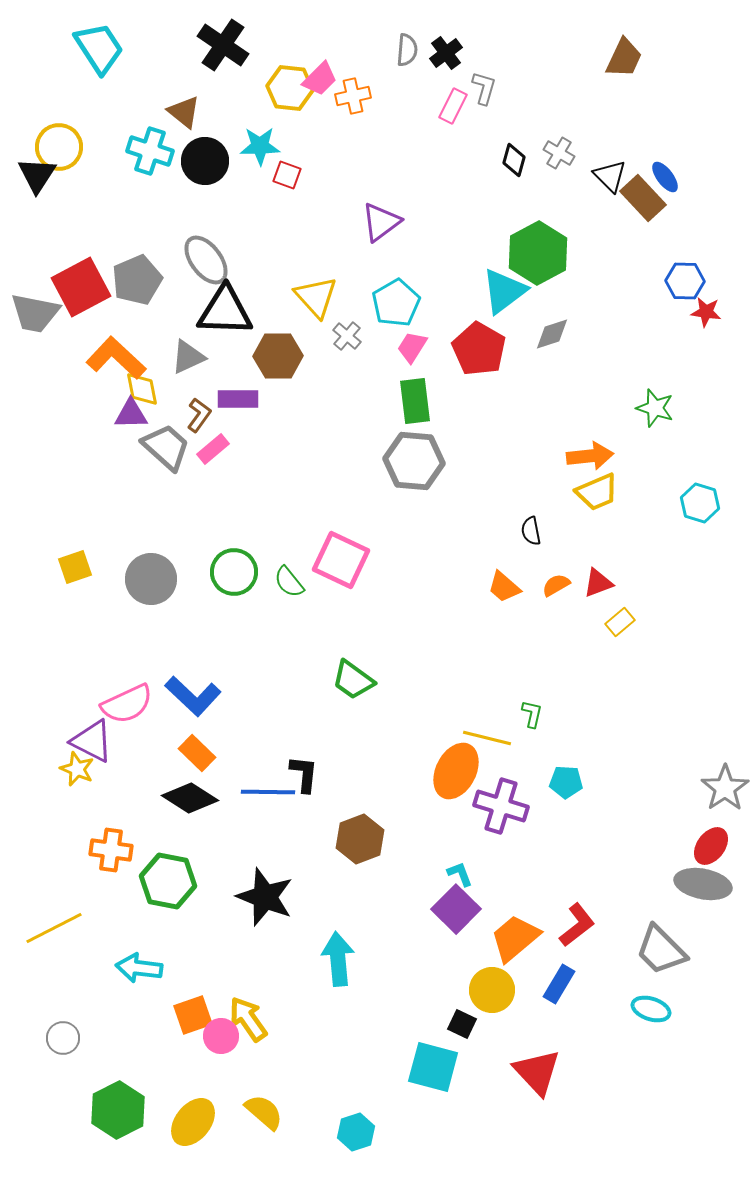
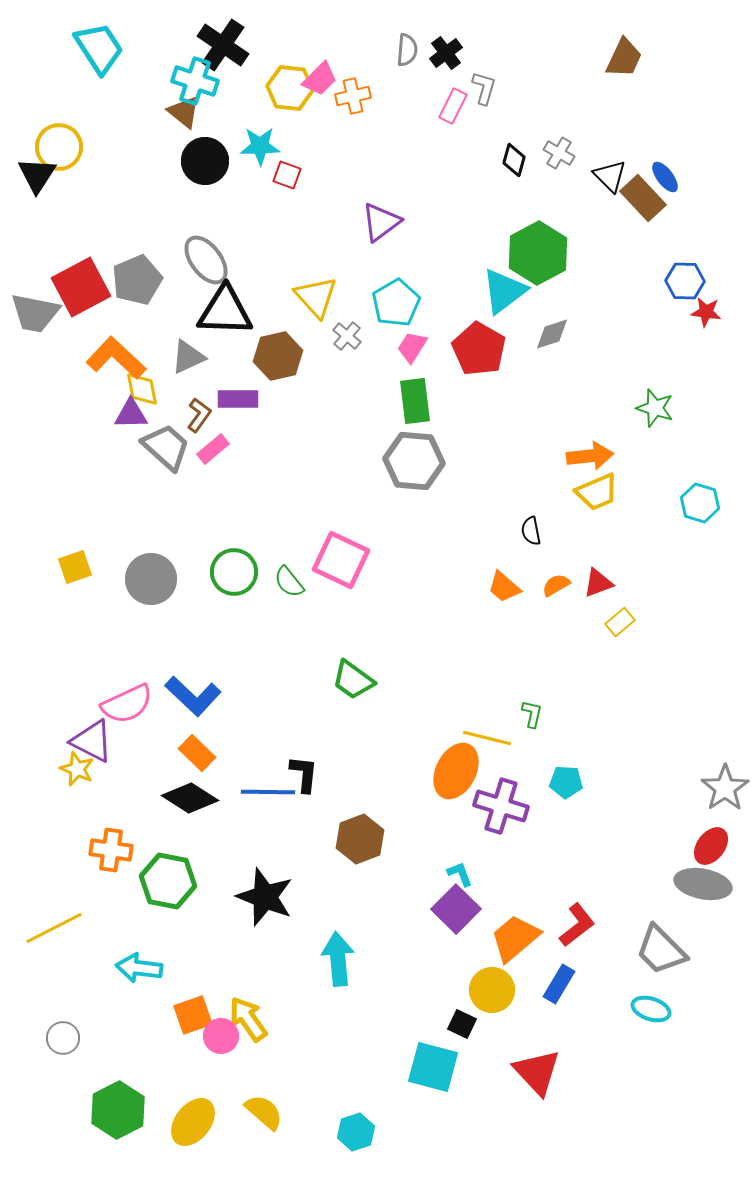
cyan cross at (150, 151): moved 45 px right, 70 px up
brown hexagon at (278, 356): rotated 12 degrees counterclockwise
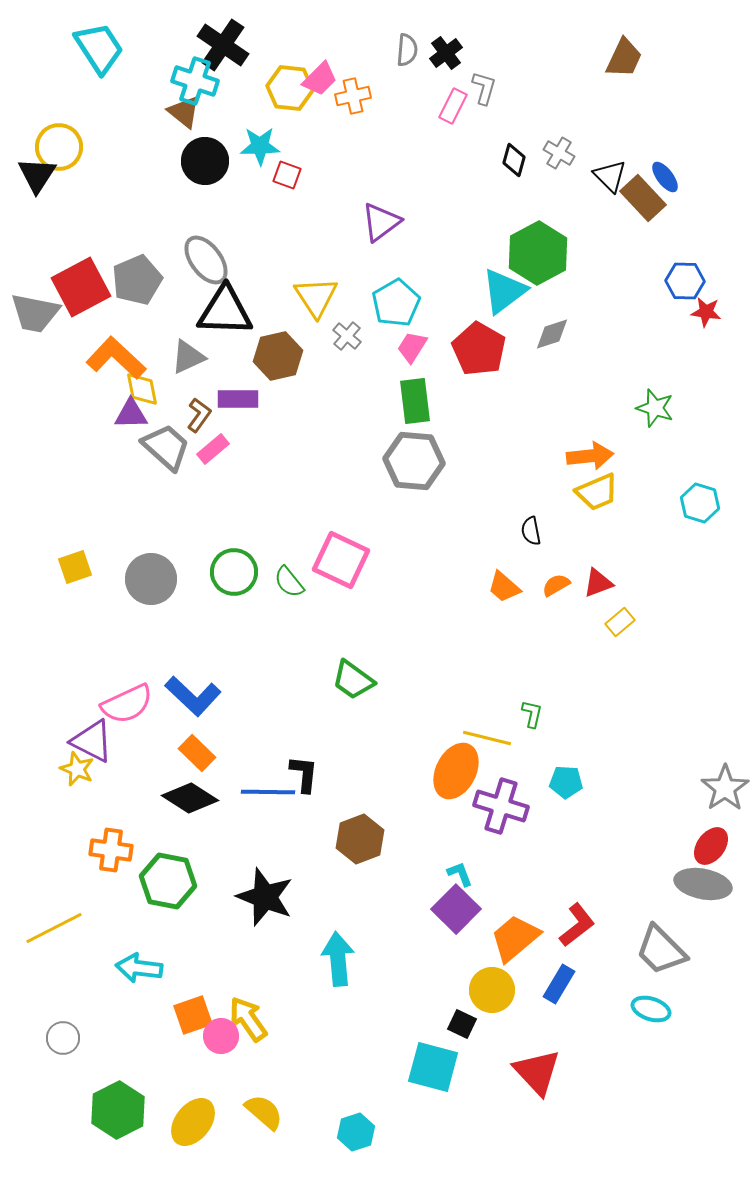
yellow triangle at (316, 297): rotated 9 degrees clockwise
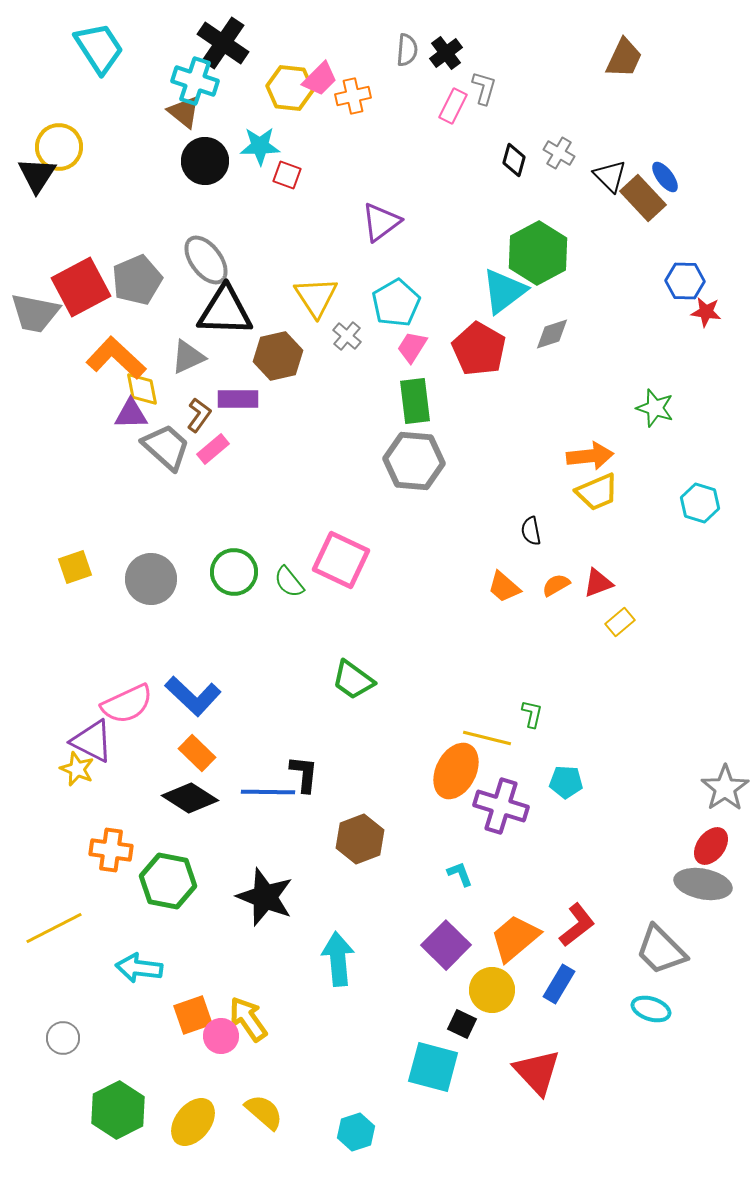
black cross at (223, 45): moved 2 px up
purple square at (456, 909): moved 10 px left, 36 px down
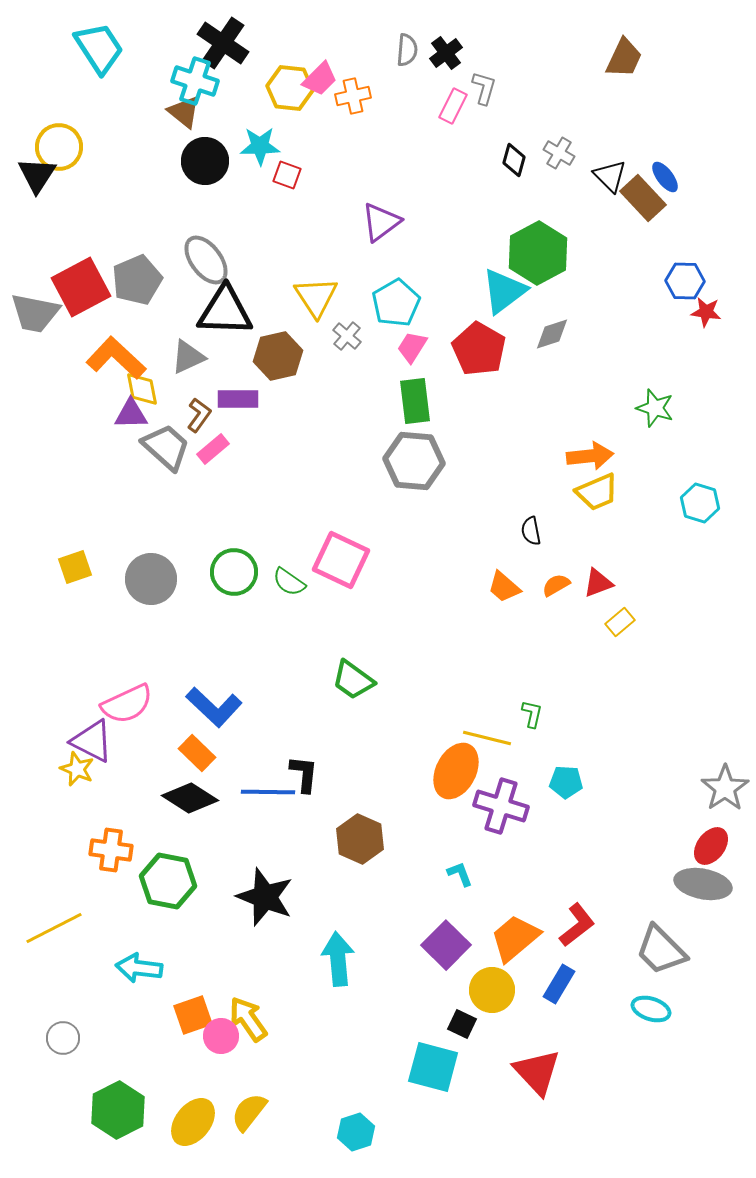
green semicircle at (289, 582): rotated 16 degrees counterclockwise
blue L-shape at (193, 696): moved 21 px right, 11 px down
brown hexagon at (360, 839): rotated 15 degrees counterclockwise
yellow semicircle at (264, 1112): moved 15 px left; rotated 93 degrees counterclockwise
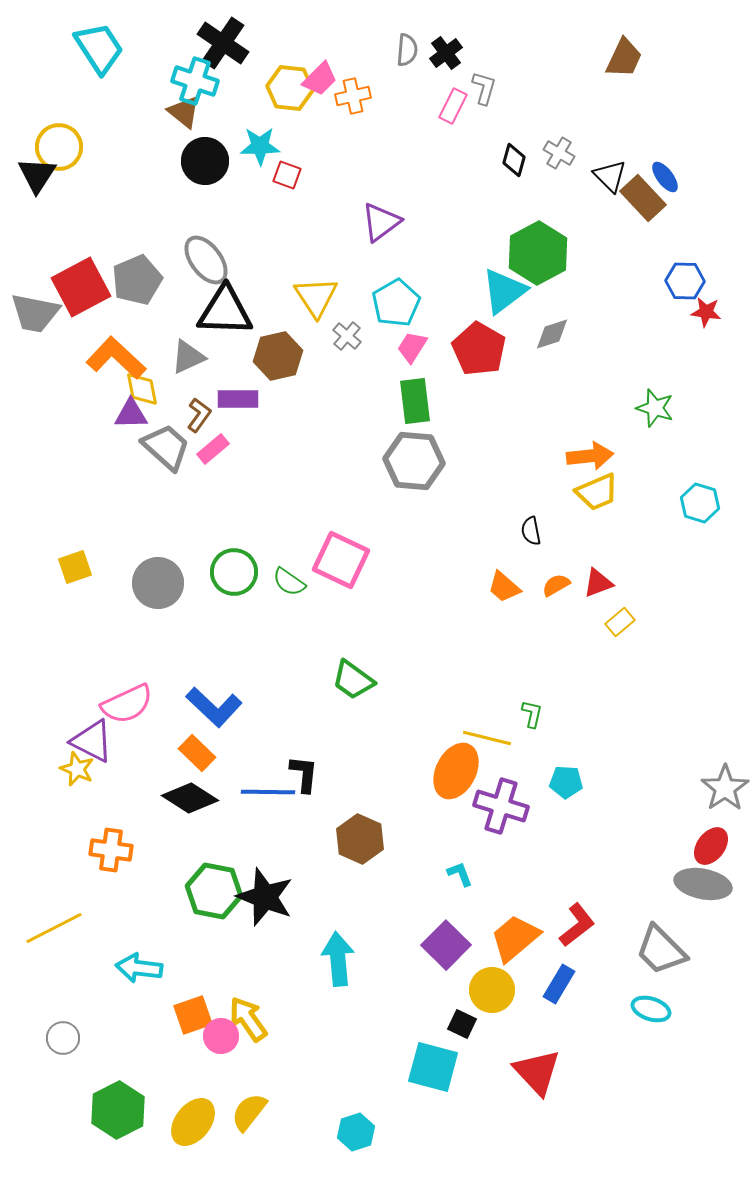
gray circle at (151, 579): moved 7 px right, 4 px down
green hexagon at (168, 881): moved 46 px right, 10 px down
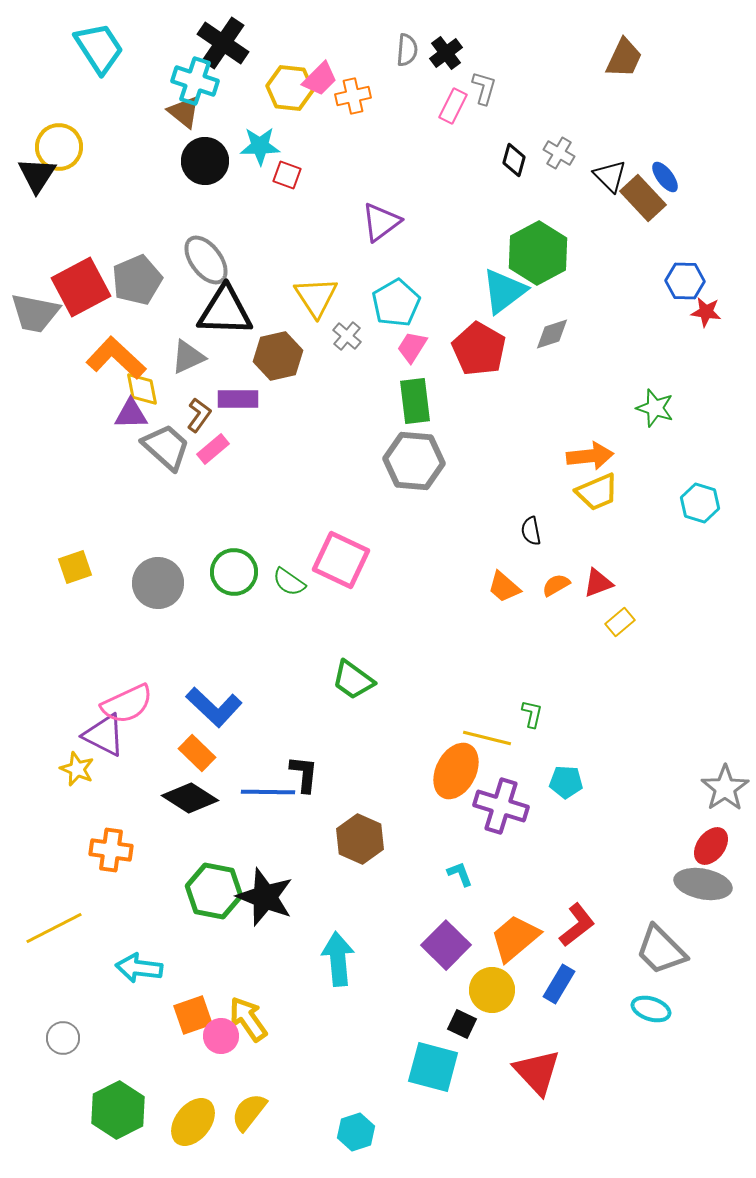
purple triangle at (92, 741): moved 12 px right, 6 px up
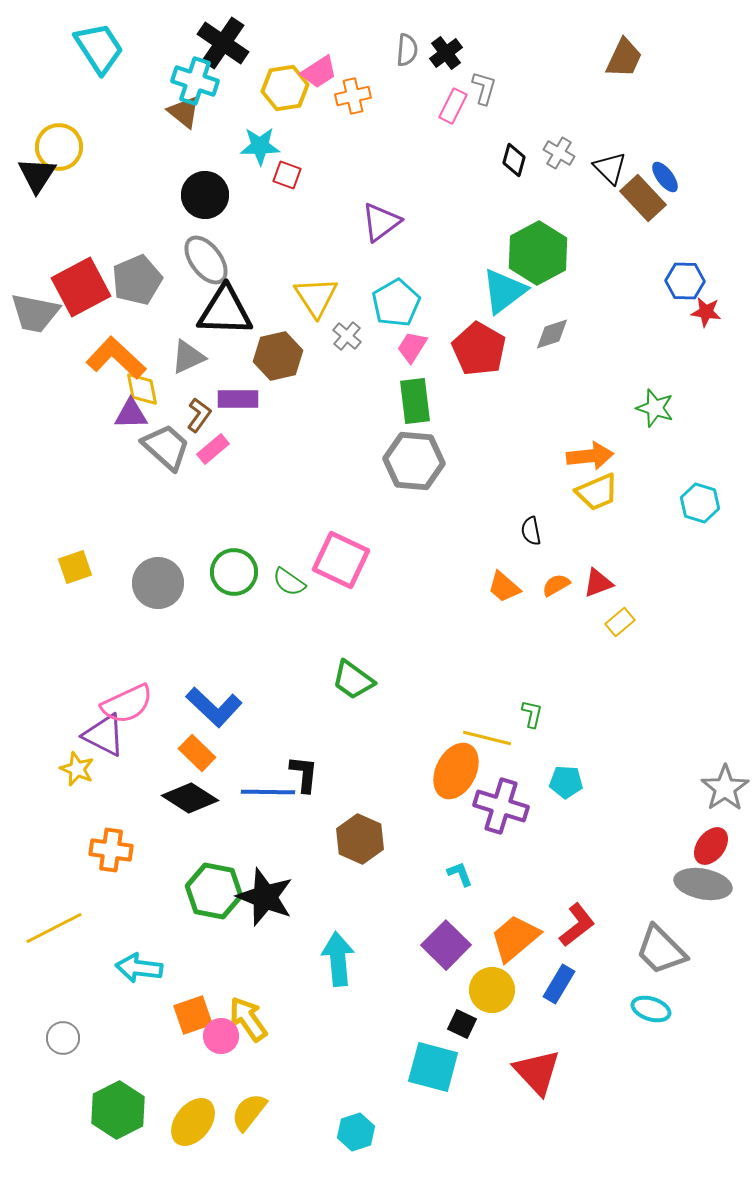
pink trapezoid at (320, 79): moved 1 px left, 7 px up; rotated 12 degrees clockwise
yellow hexagon at (290, 88): moved 5 px left; rotated 15 degrees counterclockwise
black circle at (205, 161): moved 34 px down
black triangle at (610, 176): moved 8 px up
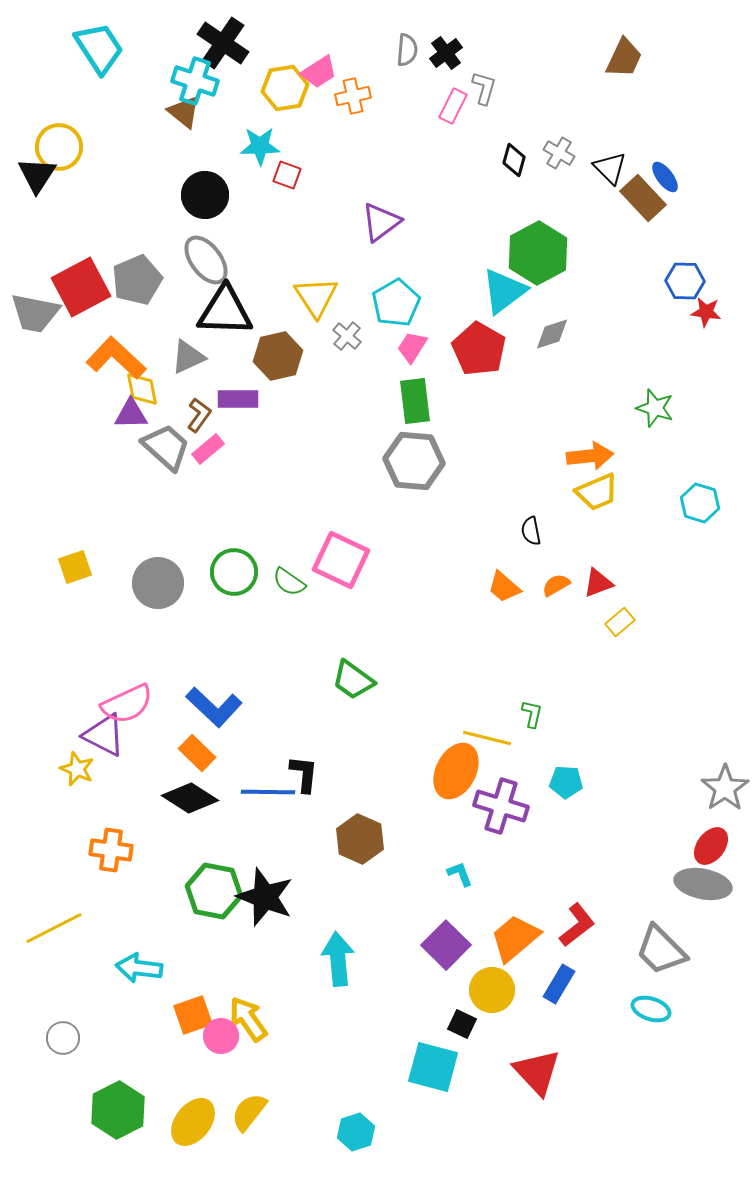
pink rectangle at (213, 449): moved 5 px left
